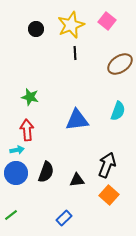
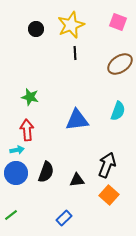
pink square: moved 11 px right, 1 px down; rotated 18 degrees counterclockwise
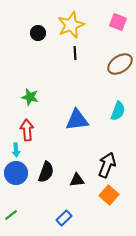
black circle: moved 2 px right, 4 px down
cyan arrow: moved 1 px left; rotated 96 degrees clockwise
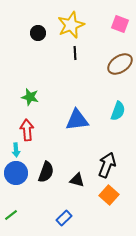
pink square: moved 2 px right, 2 px down
black triangle: rotated 21 degrees clockwise
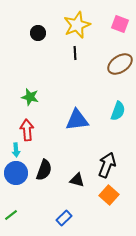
yellow star: moved 6 px right
black semicircle: moved 2 px left, 2 px up
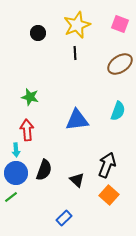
black triangle: rotated 28 degrees clockwise
green line: moved 18 px up
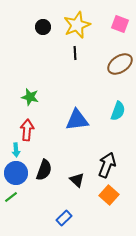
black circle: moved 5 px right, 6 px up
red arrow: rotated 10 degrees clockwise
